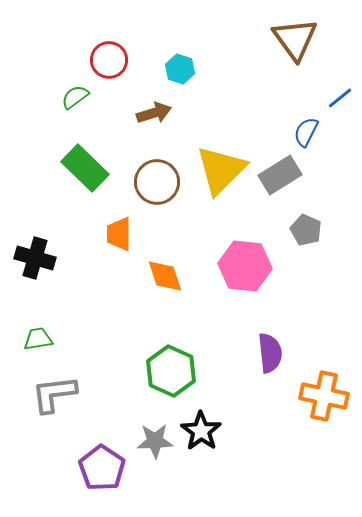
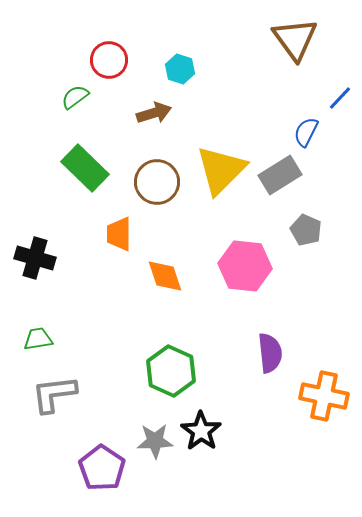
blue line: rotated 8 degrees counterclockwise
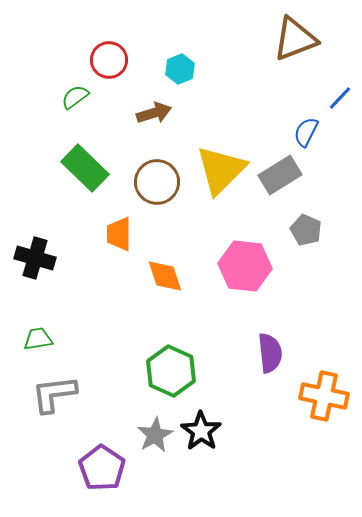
brown triangle: rotated 45 degrees clockwise
cyan hexagon: rotated 20 degrees clockwise
gray star: moved 6 px up; rotated 27 degrees counterclockwise
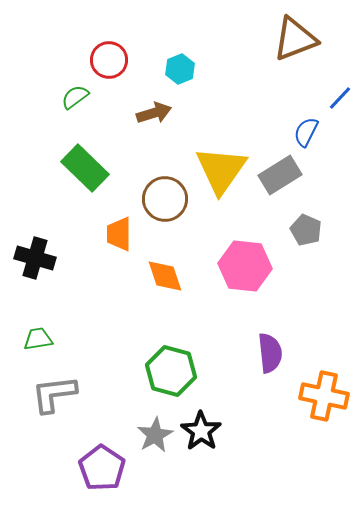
yellow triangle: rotated 10 degrees counterclockwise
brown circle: moved 8 px right, 17 px down
green hexagon: rotated 9 degrees counterclockwise
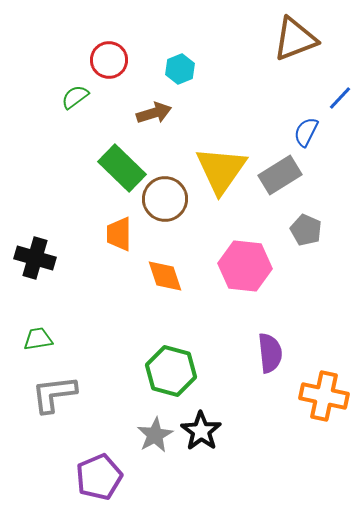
green rectangle: moved 37 px right
purple pentagon: moved 3 px left, 9 px down; rotated 15 degrees clockwise
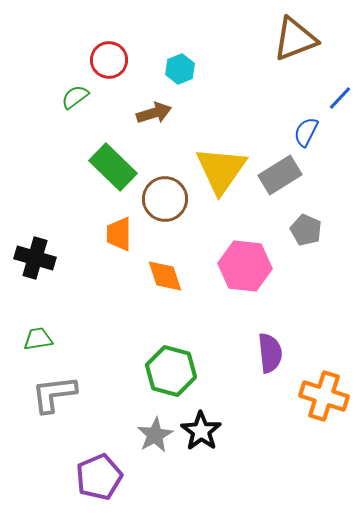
green rectangle: moved 9 px left, 1 px up
orange cross: rotated 6 degrees clockwise
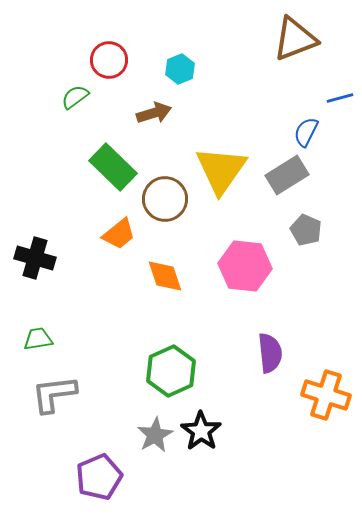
blue line: rotated 32 degrees clockwise
gray rectangle: moved 7 px right
orange trapezoid: rotated 129 degrees counterclockwise
green hexagon: rotated 21 degrees clockwise
orange cross: moved 2 px right, 1 px up
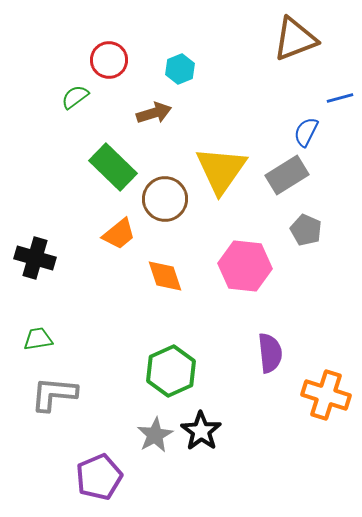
gray L-shape: rotated 12 degrees clockwise
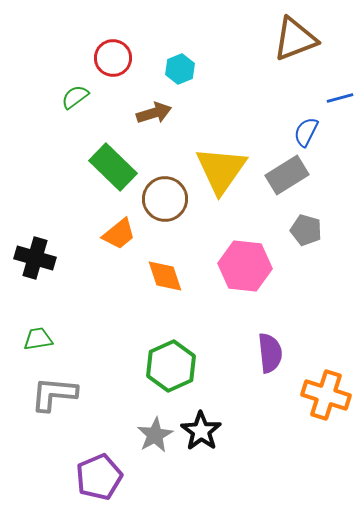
red circle: moved 4 px right, 2 px up
gray pentagon: rotated 8 degrees counterclockwise
green hexagon: moved 5 px up
